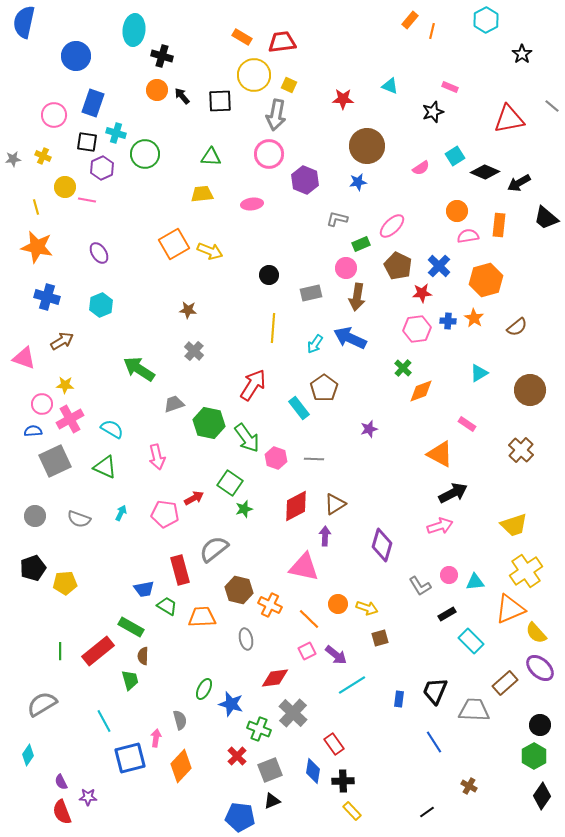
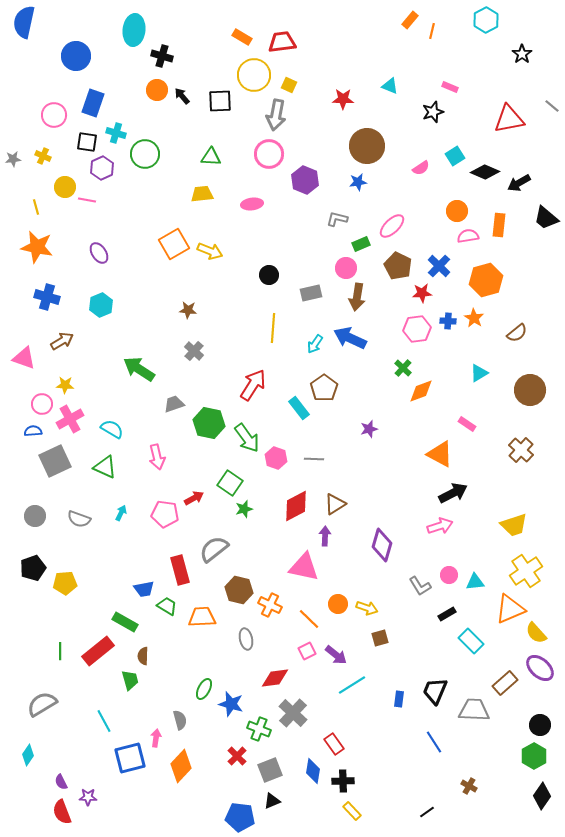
brown semicircle at (517, 327): moved 6 px down
green rectangle at (131, 627): moved 6 px left, 5 px up
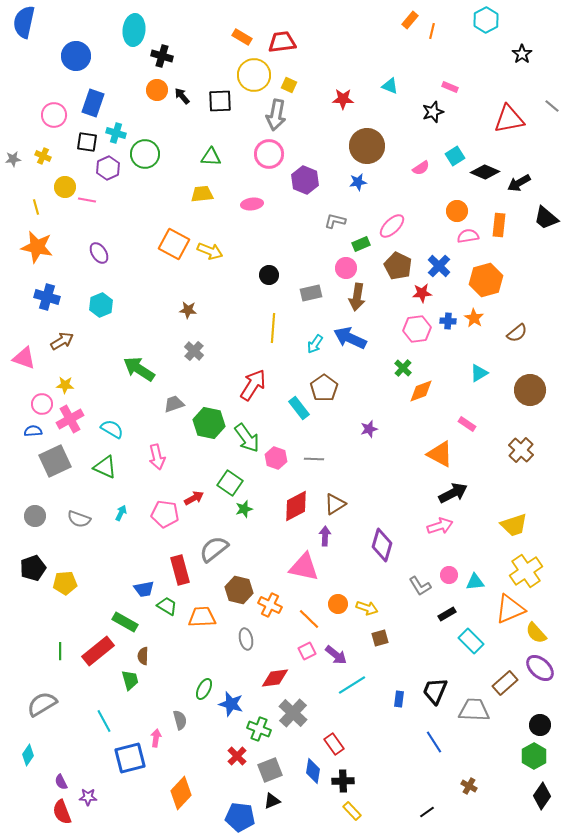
purple hexagon at (102, 168): moved 6 px right
gray L-shape at (337, 219): moved 2 px left, 2 px down
orange square at (174, 244): rotated 32 degrees counterclockwise
orange diamond at (181, 766): moved 27 px down
